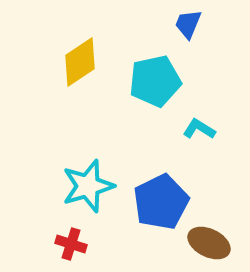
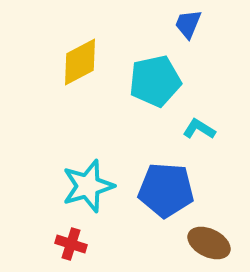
yellow diamond: rotated 6 degrees clockwise
blue pentagon: moved 5 px right, 12 px up; rotated 30 degrees clockwise
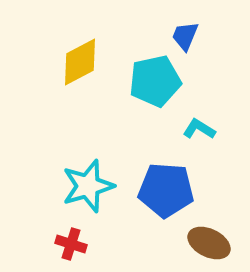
blue trapezoid: moved 3 px left, 12 px down
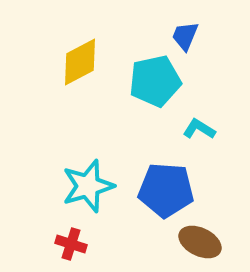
brown ellipse: moved 9 px left, 1 px up
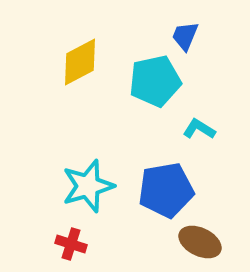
blue pentagon: rotated 14 degrees counterclockwise
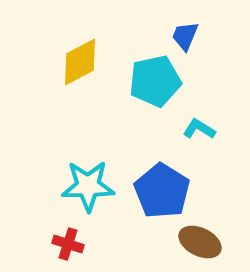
cyan star: rotated 16 degrees clockwise
blue pentagon: moved 4 px left, 1 px down; rotated 30 degrees counterclockwise
red cross: moved 3 px left
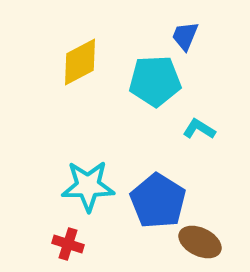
cyan pentagon: rotated 9 degrees clockwise
blue pentagon: moved 4 px left, 10 px down
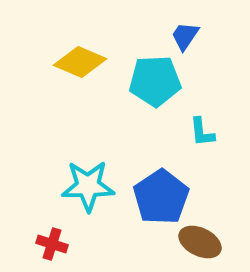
blue trapezoid: rotated 12 degrees clockwise
yellow diamond: rotated 51 degrees clockwise
cyan L-shape: moved 3 px right, 3 px down; rotated 128 degrees counterclockwise
blue pentagon: moved 3 px right, 4 px up; rotated 6 degrees clockwise
red cross: moved 16 px left
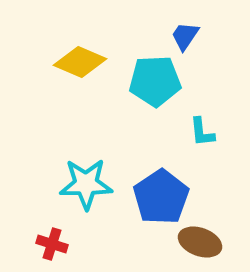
cyan star: moved 2 px left, 2 px up
brown ellipse: rotated 6 degrees counterclockwise
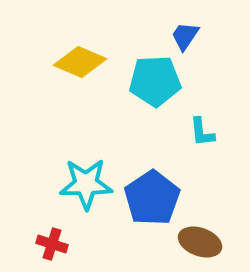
blue pentagon: moved 9 px left, 1 px down
